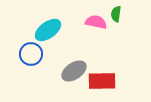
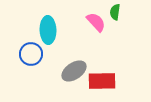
green semicircle: moved 1 px left, 2 px up
pink semicircle: rotated 35 degrees clockwise
cyan ellipse: rotated 56 degrees counterclockwise
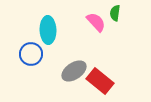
green semicircle: moved 1 px down
red rectangle: moved 2 px left; rotated 40 degrees clockwise
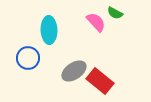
green semicircle: rotated 70 degrees counterclockwise
cyan ellipse: moved 1 px right
blue circle: moved 3 px left, 4 px down
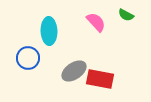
green semicircle: moved 11 px right, 2 px down
cyan ellipse: moved 1 px down
red rectangle: moved 2 px up; rotated 28 degrees counterclockwise
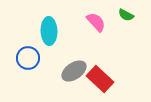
red rectangle: rotated 32 degrees clockwise
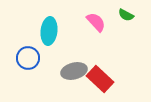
cyan ellipse: rotated 8 degrees clockwise
gray ellipse: rotated 20 degrees clockwise
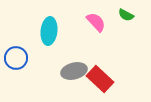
blue circle: moved 12 px left
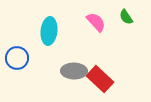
green semicircle: moved 2 px down; rotated 28 degrees clockwise
blue circle: moved 1 px right
gray ellipse: rotated 15 degrees clockwise
